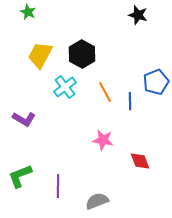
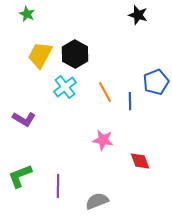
green star: moved 1 px left, 2 px down
black hexagon: moved 7 px left
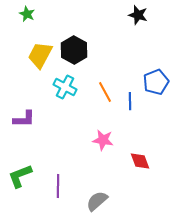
black hexagon: moved 1 px left, 4 px up
cyan cross: rotated 25 degrees counterclockwise
purple L-shape: rotated 30 degrees counterclockwise
gray semicircle: rotated 20 degrees counterclockwise
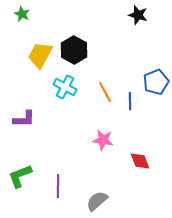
green star: moved 5 px left
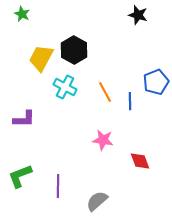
yellow trapezoid: moved 1 px right, 3 px down
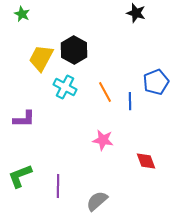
black star: moved 2 px left, 2 px up
red diamond: moved 6 px right
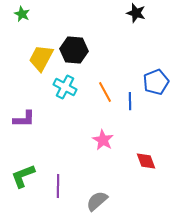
black hexagon: rotated 24 degrees counterclockwise
pink star: rotated 20 degrees clockwise
green L-shape: moved 3 px right
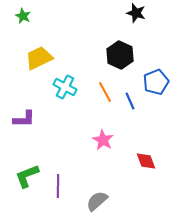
green star: moved 1 px right, 2 px down
black hexagon: moved 46 px right, 5 px down; rotated 20 degrees clockwise
yellow trapezoid: moved 2 px left; rotated 36 degrees clockwise
blue line: rotated 24 degrees counterclockwise
green L-shape: moved 4 px right
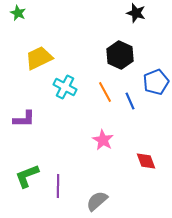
green star: moved 5 px left, 3 px up
